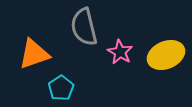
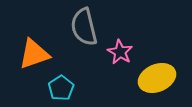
yellow ellipse: moved 9 px left, 23 px down
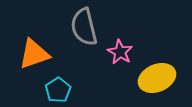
cyan pentagon: moved 3 px left, 2 px down
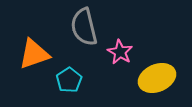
cyan pentagon: moved 11 px right, 10 px up
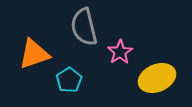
pink star: rotated 10 degrees clockwise
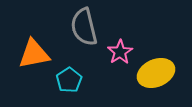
orange triangle: rotated 8 degrees clockwise
yellow ellipse: moved 1 px left, 5 px up
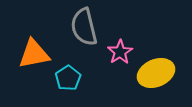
cyan pentagon: moved 1 px left, 2 px up
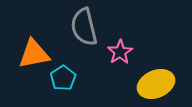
yellow ellipse: moved 11 px down
cyan pentagon: moved 5 px left
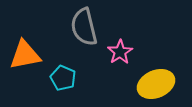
orange triangle: moved 9 px left, 1 px down
cyan pentagon: rotated 15 degrees counterclockwise
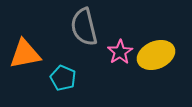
orange triangle: moved 1 px up
yellow ellipse: moved 29 px up
